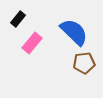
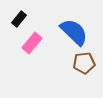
black rectangle: moved 1 px right
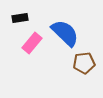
black rectangle: moved 1 px right, 1 px up; rotated 42 degrees clockwise
blue semicircle: moved 9 px left, 1 px down
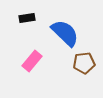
black rectangle: moved 7 px right
pink rectangle: moved 18 px down
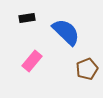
blue semicircle: moved 1 px right, 1 px up
brown pentagon: moved 3 px right, 6 px down; rotated 15 degrees counterclockwise
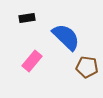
blue semicircle: moved 5 px down
brown pentagon: moved 2 px up; rotated 30 degrees clockwise
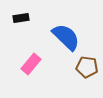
black rectangle: moved 6 px left
pink rectangle: moved 1 px left, 3 px down
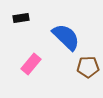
brown pentagon: moved 1 px right; rotated 10 degrees counterclockwise
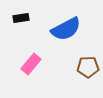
blue semicircle: moved 8 px up; rotated 108 degrees clockwise
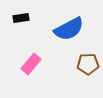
blue semicircle: moved 3 px right
brown pentagon: moved 3 px up
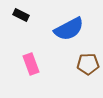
black rectangle: moved 3 px up; rotated 35 degrees clockwise
pink rectangle: rotated 60 degrees counterclockwise
